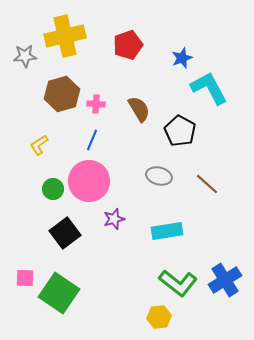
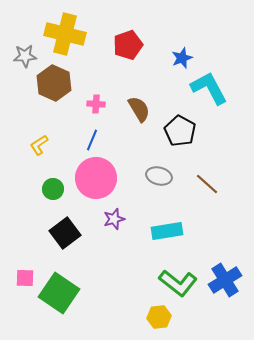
yellow cross: moved 2 px up; rotated 27 degrees clockwise
brown hexagon: moved 8 px left, 11 px up; rotated 20 degrees counterclockwise
pink circle: moved 7 px right, 3 px up
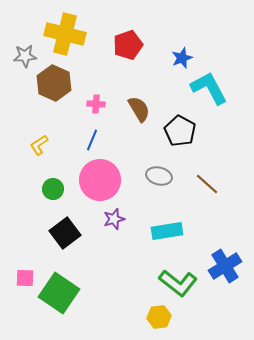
pink circle: moved 4 px right, 2 px down
blue cross: moved 14 px up
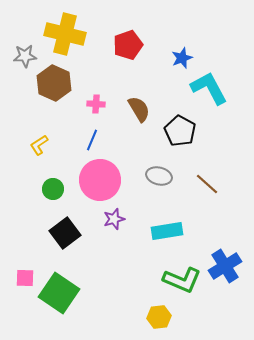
green L-shape: moved 4 px right, 3 px up; rotated 15 degrees counterclockwise
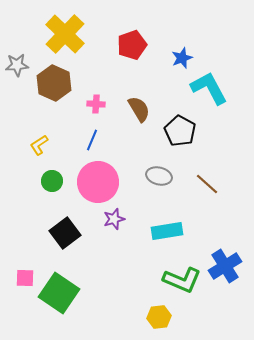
yellow cross: rotated 30 degrees clockwise
red pentagon: moved 4 px right
gray star: moved 8 px left, 9 px down
pink circle: moved 2 px left, 2 px down
green circle: moved 1 px left, 8 px up
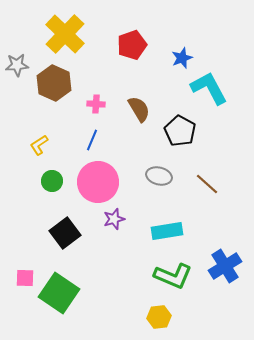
green L-shape: moved 9 px left, 4 px up
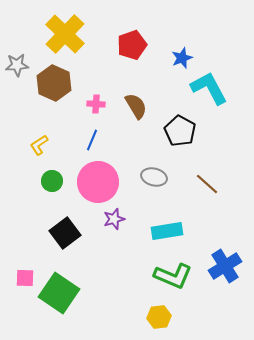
brown semicircle: moved 3 px left, 3 px up
gray ellipse: moved 5 px left, 1 px down
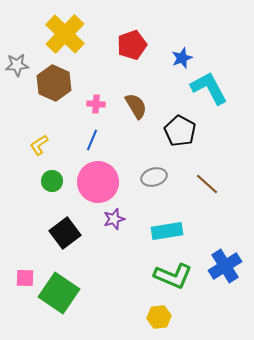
gray ellipse: rotated 30 degrees counterclockwise
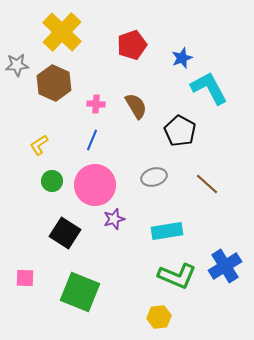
yellow cross: moved 3 px left, 2 px up
pink circle: moved 3 px left, 3 px down
black square: rotated 20 degrees counterclockwise
green L-shape: moved 4 px right
green square: moved 21 px right, 1 px up; rotated 12 degrees counterclockwise
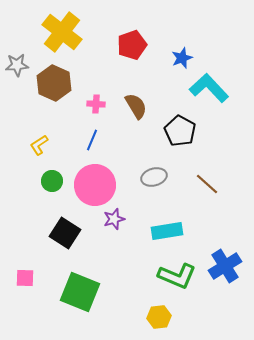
yellow cross: rotated 6 degrees counterclockwise
cyan L-shape: rotated 15 degrees counterclockwise
